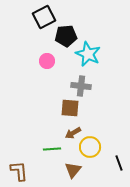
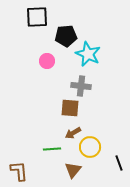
black square: moved 7 px left; rotated 25 degrees clockwise
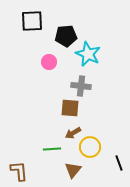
black square: moved 5 px left, 4 px down
pink circle: moved 2 px right, 1 px down
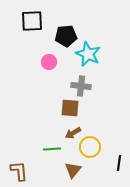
black line: rotated 28 degrees clockwise
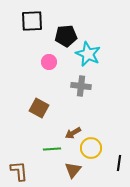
brown square: moved 31 px left; rotated 24 degrees clockwise
yellow circle: moved 1 px right, 1 px down
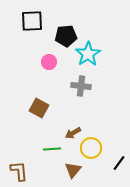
cyan star: rotated 15 degrees clockwise
black line: rotated 28 degrees clockwise
